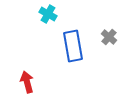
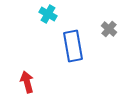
gray cross: moved 8 px up
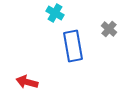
cyan cross: moved 7 px right, 1 px up
red arrow: rotated 60 degrees counterclockwise
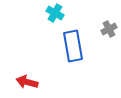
gray cross: rotated 21 degrees clockwise
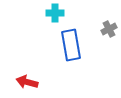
cyan cross: rotated 30 degrees counterclockwise
blue rectangle: moved 2 px left, 1 px up
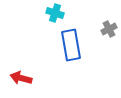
cyan cross: rotated 18 degrees clockwise
red arrow: moved 6 px left, 4 px up
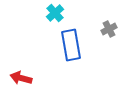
cyan cross: rotated 30 degrees clockwise
